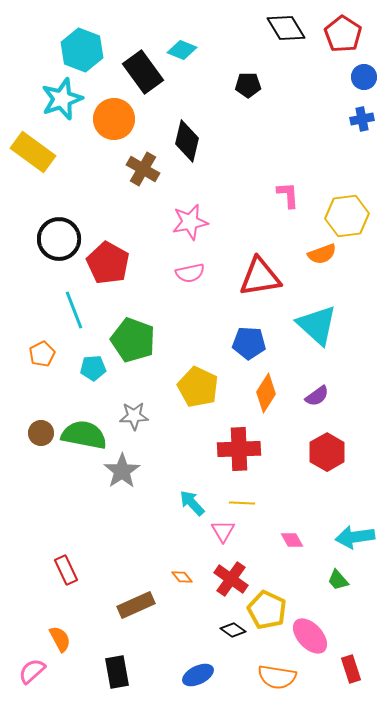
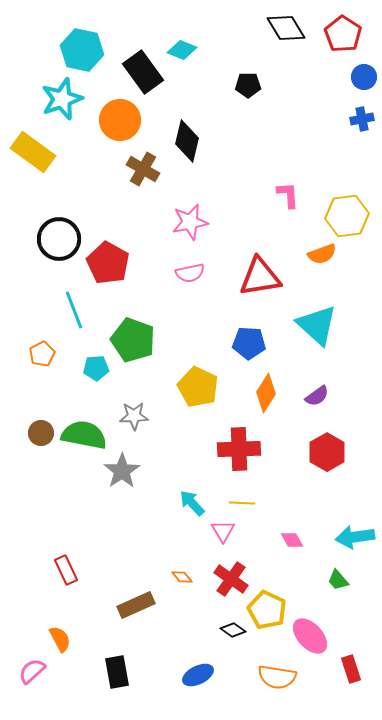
cyan hexagon at (82, 50): rotated 9 degrees counterclockwise
orange circle at (114, 119): moved 6 px right, 1 px down
cyan pentagon at (93, 368): moved 3 px right
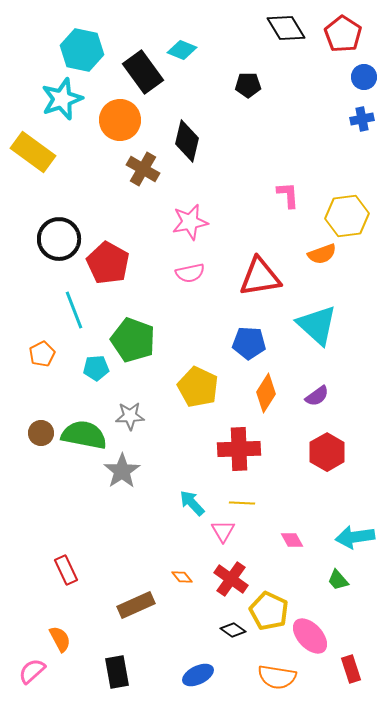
gray star at (134, 416): moved 4 px left
yellow pentagon at (267, 610): moved 2 px right, 1 px down
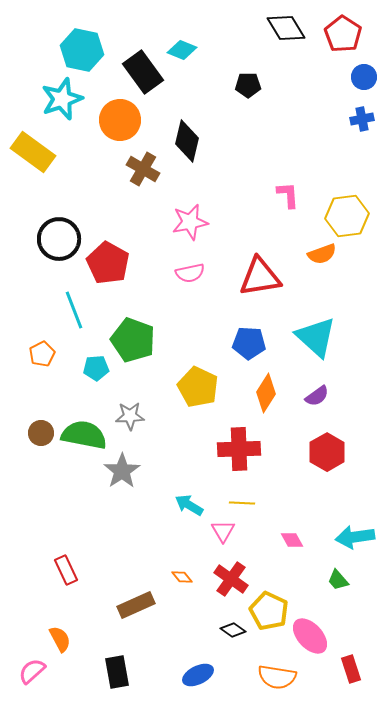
cyan triangle at (317, 325): moved 1 px left, 12 px down
cyan arrow at (192, 503): moved 3 px left, 2 px down; rotated 16 degrees counterclockwise
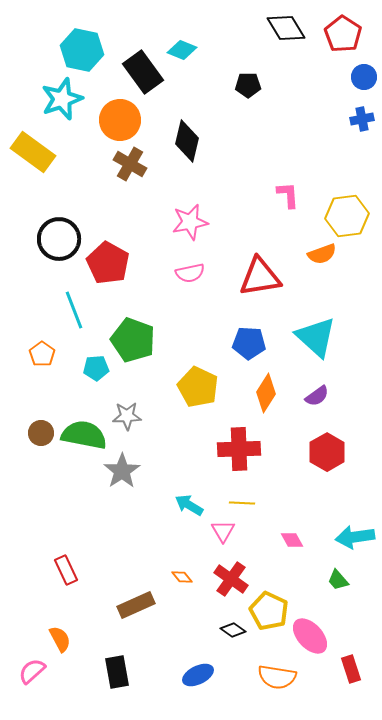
brown cross at (143, 169): moved 13 px left, 5 px up
orange pentagon at (42, 354): rotated 10 degrees counterclockwise
gray star at (130, 416): moved 3 px left
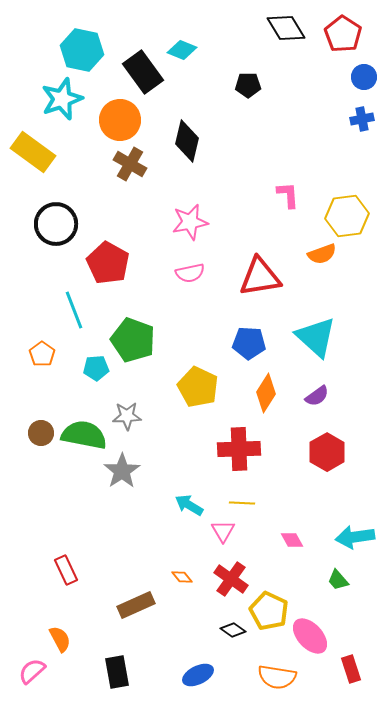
black circle at (59, 239): moved 3 px left, 15 px up
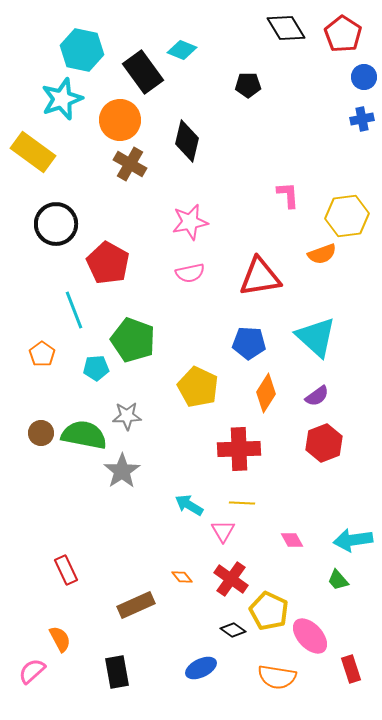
red hexagon at (327, 452): moved 3 px left, 9 px up; rotated 9 degrees clockwise
cyan arrow at (355, 537): moved 2 px left, 3 px down
blue ellipse at (198, 675): moved 3 px right, 7 px up
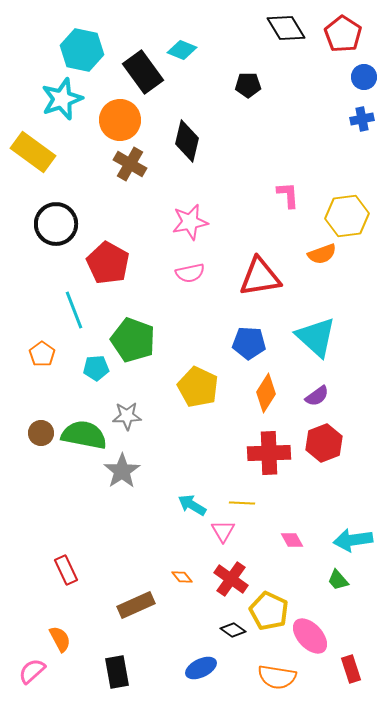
red cross at (239, 449): moved 30 px right, 4 px down
cyan arrow at (189, 505): moved 3 px right
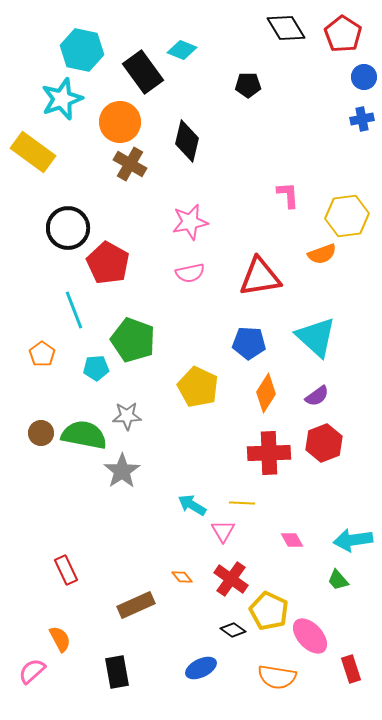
orange circle at (120, 120): moved 2 px down
black circle at (56, 224): moved 12 px right, 4 px down
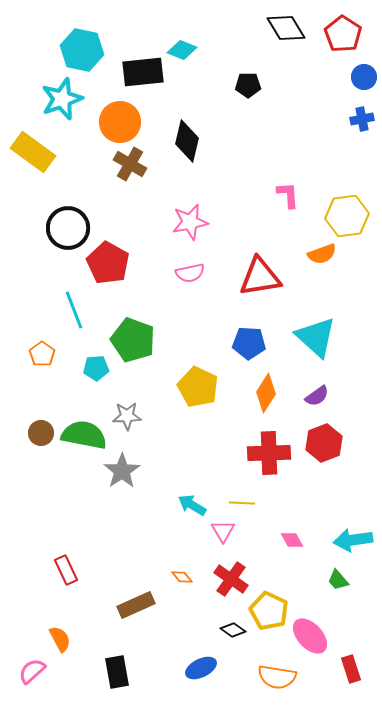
black rectangle at (143, 72): rotated 60 degrees counterclockwise
